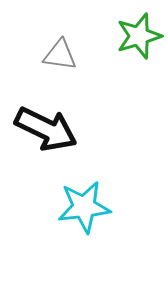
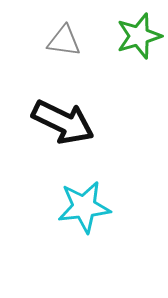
gray triangle: moved 4 px right, 14 px up
black arrow: moved 17 px right, 7 px up
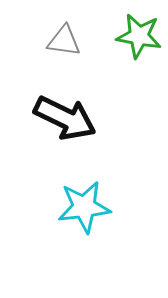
green star: rotated 27 degrees clockwise
black arrow: moved 2 px right, 4 px up
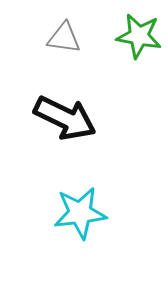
gray triangle: moved 3 px up
cyan star: moved 4 px left, 6 px down
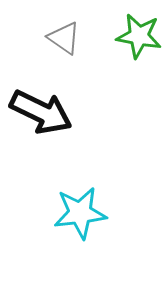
gray triangle: rotated 27 degrees clockwise
black arrow: moved 24 px left, 6 px up
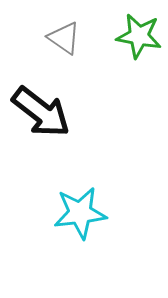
black arrow: rotated 12 degrees clockwise
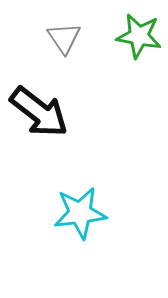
gray triangle: rotated 21 degrees clockwise
black arrow: moved 2 px left
